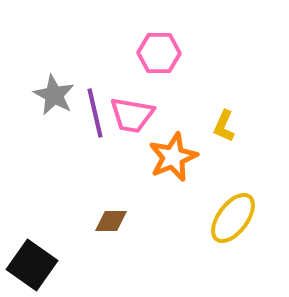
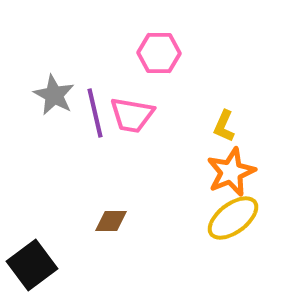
orange star: moved 58 px right, 15 px down
yellow ellipse: rotated 16 degrees clockwise
black square: rotated 18 degrees clockwise
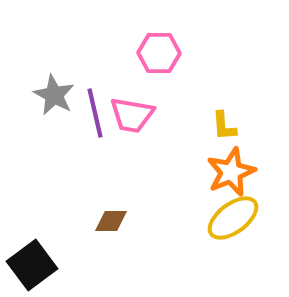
yellow L-shape: rotated 28 degrees counterclockwise
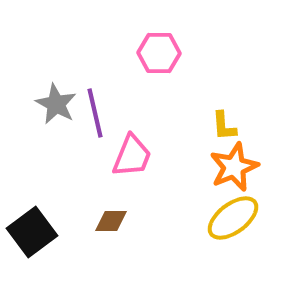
gray star: moved 2 px right, 9 px down
pink trapezoid: moved 41 px down; rotated 78 degrees counterclockwise
orange star: moved 3 px right, 5 px up
black square: moved 33 px up
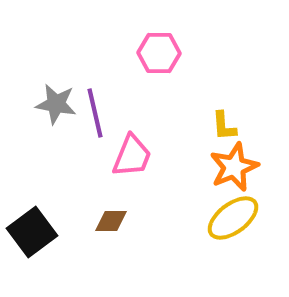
gray star: rotated 18 degrees counterclockwise
